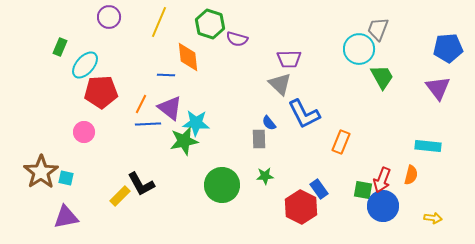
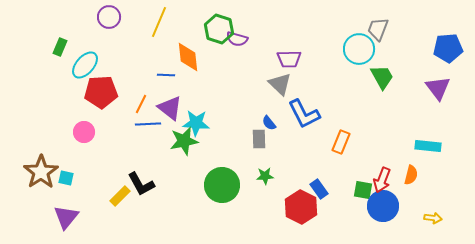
green hexagon at (210, 24): moved 9 px right, 5 px down
purple triangle at (66, 217): rotated 40 degrees counterclockwise
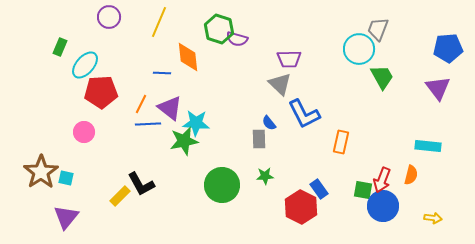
blue line at (166, 75): moved 4 px left, 2 px up
orange rectangle at (341, 142): rotated 10 degrees counterclockwise
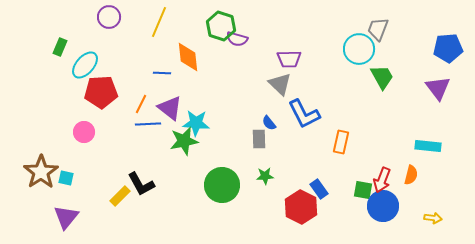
green hexagon at (219, 29): moved 2 px right, 3 px up
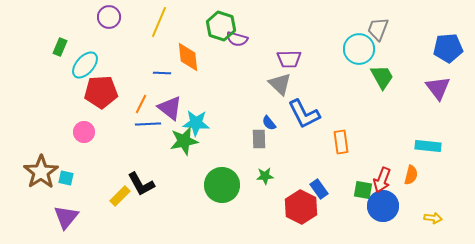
orange rectangle at (341, 142): rotated 20 degrees counterclockwise
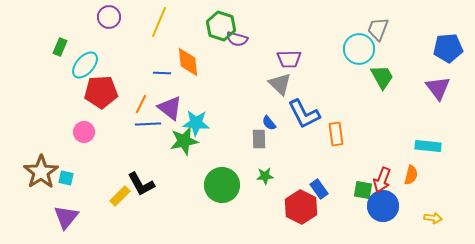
orange diamond at (188, 57): moved 5 px down
orange rectangle at (341, 142): moved 5 px left, 8 px up
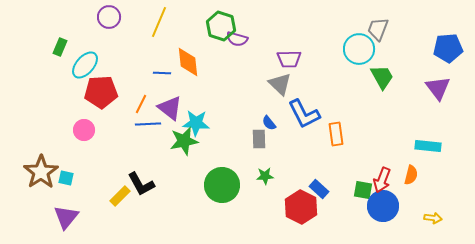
pink circle at (84, 132): moved 2 px up
blue rectangle at (319, 189): rotated 12 degrees counterclockwise
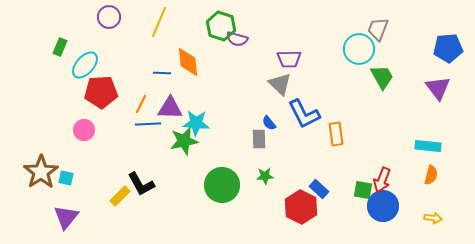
purple triangle at (170, 108): rotated 36 degrees counterclockwise
orange semicircle at (411, 175): moved 20 px right
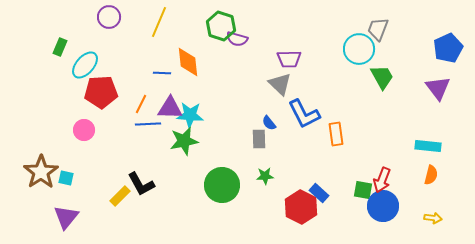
blue pentagon at (448, 48): rotated 20 degrees counterclockwise
cyan star at (196, 123): moved 6 px left, 8 px up
blue rectangle at (319, 189): moved 4 px down
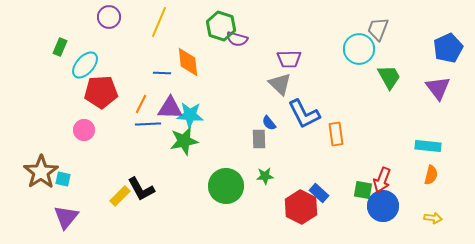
green trapezoid at (382, 77): moved 7 px right
cyan square at (66, 178): moved 3 px left, 1 px down
black L-shape at (141, 184): moved 5 px down
green circle at (222, 185): moved 4 px right, 1 px down
